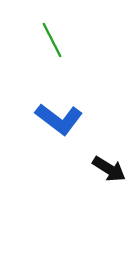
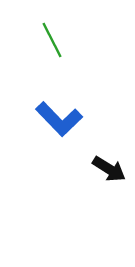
blue L-shape: rotated 9 degrees clockwise
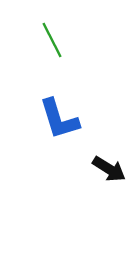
blue L-shape: rotated 27 degrees clockwise
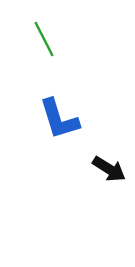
green line: moved 8 px left, 1 px up
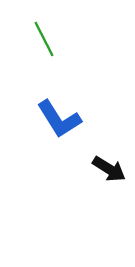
blue L-shape: rotated 15 degrees counterclockwise
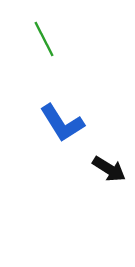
blue L-shape: moved 3 px right, 4 px down
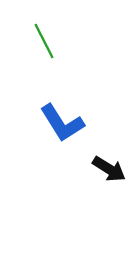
green line: moved 2 px down
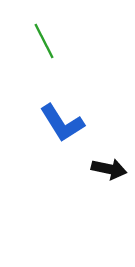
black arrow: rotated 20 degrees counterclockwise
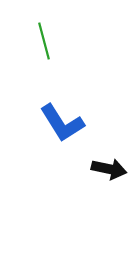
green line: rotated 12 degrees clockwise
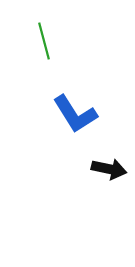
blue L-shape: moved 13 px right, 9 px up
